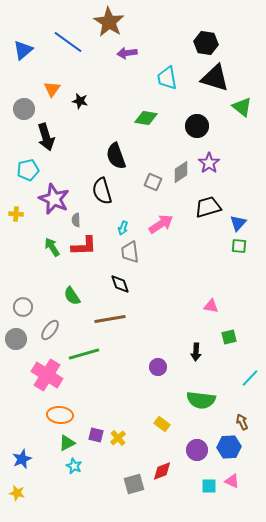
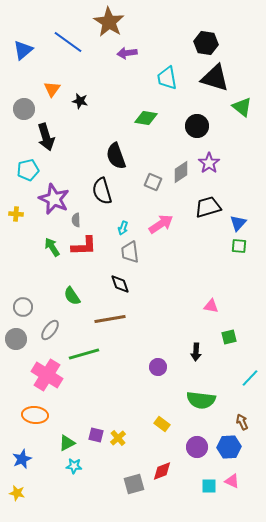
orange ellipse at (60, 415): moved 25 px left
purple circle at (197, 450): moved 3 px up
cyan star at (74, 466): rotated 21 degrees counterclockwise
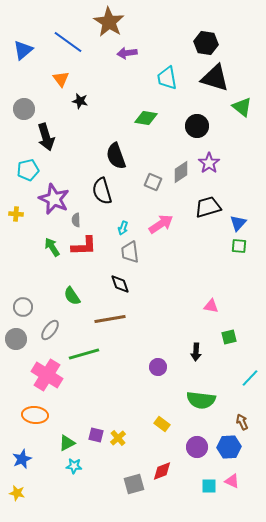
orange triangle at (52, 89): moved 9 px right, 10 px up; rotated 12 degrees counterclockwise
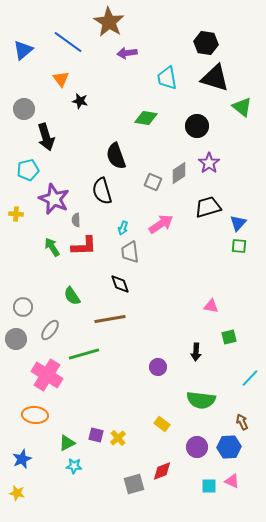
gray diamond at (181, 172): moved 2 px left, 1 px down
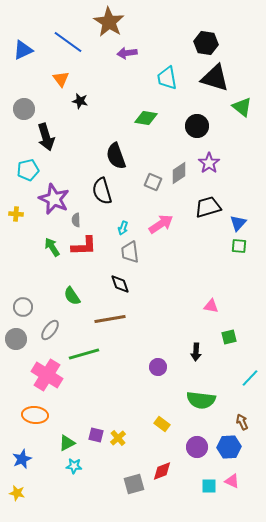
blue triangle at (23, 50): rotated 15 degrees clockwise
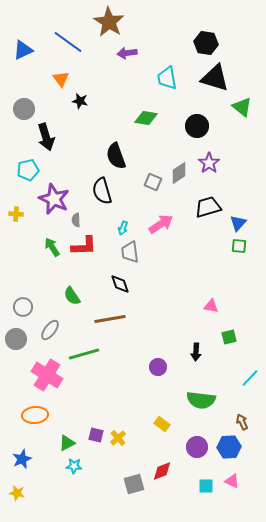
orange ellipse at (35, 415): rotated 10 degrees counterclockwise
cyan square at (209, 486): moved 3 px left
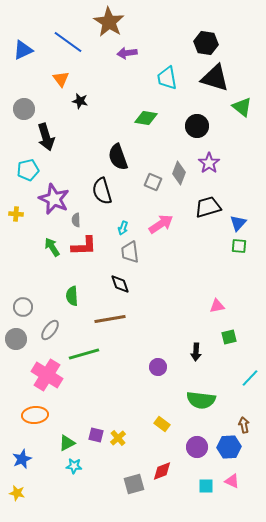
black semicircle at (116, 156): moved 2 px right, 1 px down
gray diamond at (179, 173): rotated 35 degrees counterclockwise
green semicircle at (72, 296): rotated 30 degrees clockwise
pink triangle at (211, 306): moved 6 px right; rotated 21 degrees counterclockwise
brown arrow at (242, 422): moved 2 px right, 3 px down; rotated 14 degrees clockwise
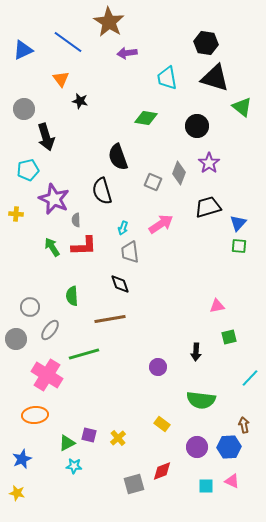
gray circle at (23, 307): moved 7 px right
purple square at (96, 435): moved 7 px left
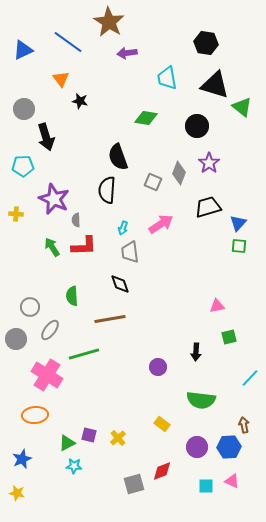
black triangle at (215, 78): moved 7 px down
cyan pentagon at (28, 170): moved 5 px left, 4 px up; rotated 10 degrees clockwise
black semicircle at (102, 191): moved 5 px right, 1 px up; rotated 20 degrees clockwise
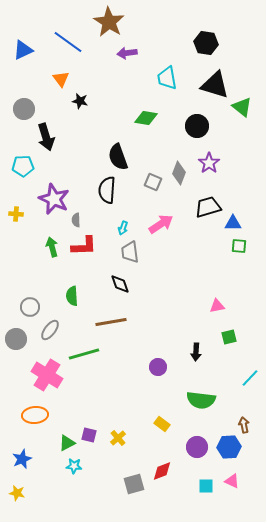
blue triangle at (238, 223): moved 5 px left; rotated 48 degrees clockwise
green arrow at (52, 247): rotated 18 degrees clockwise
brown line at (110, 319): moved 1 px right, 3 px down
